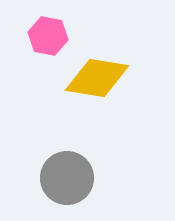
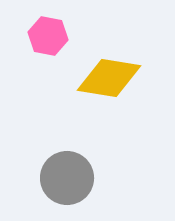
yellow diamond: moved 12 px right
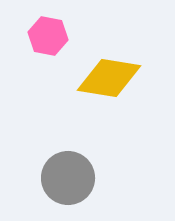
gray circle: moved 1 px right
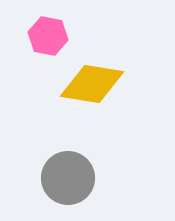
yellow diamond: moved 17 px left, 6 px down
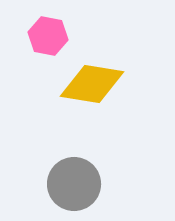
gray circle: moved 6 px right, 6 px down
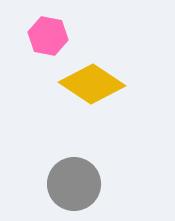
yellow diamond: rotated 24 degrees clockwise
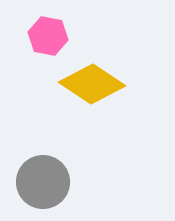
gray circle: moved 31 px left, 2 px up
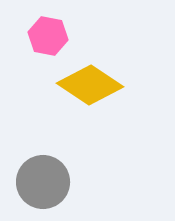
yellow diamond: moved 2 px left, 1 px down
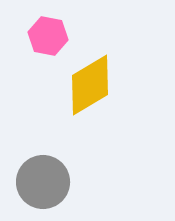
yellow diamond: rotated 64 degrees counterclockwise
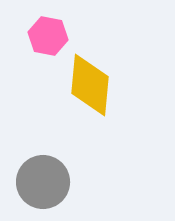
yellow diamond: rotated 54 degrees counterclockwise
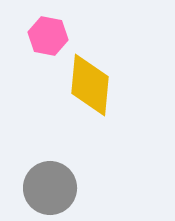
gray circle: moved 7 px right, 6 px down
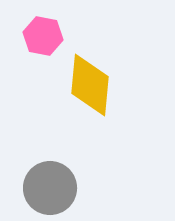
pink hexagon: moved 5 px left
